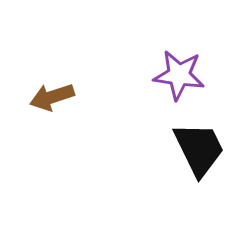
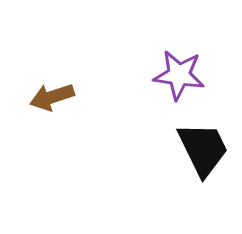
black trapezoid: moved 4 px right
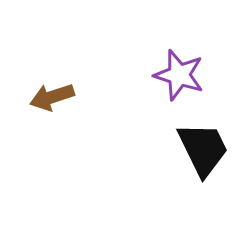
purple star: rotated 9 degrees clockwise
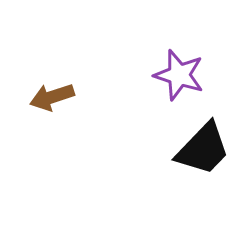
black trapezoid: rotated 70 degrees clockwise
